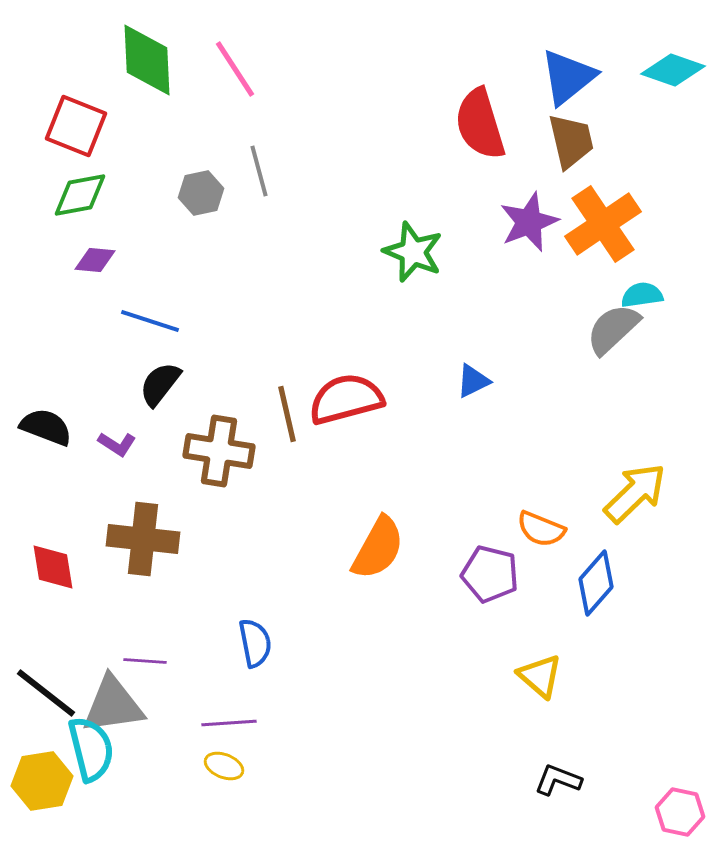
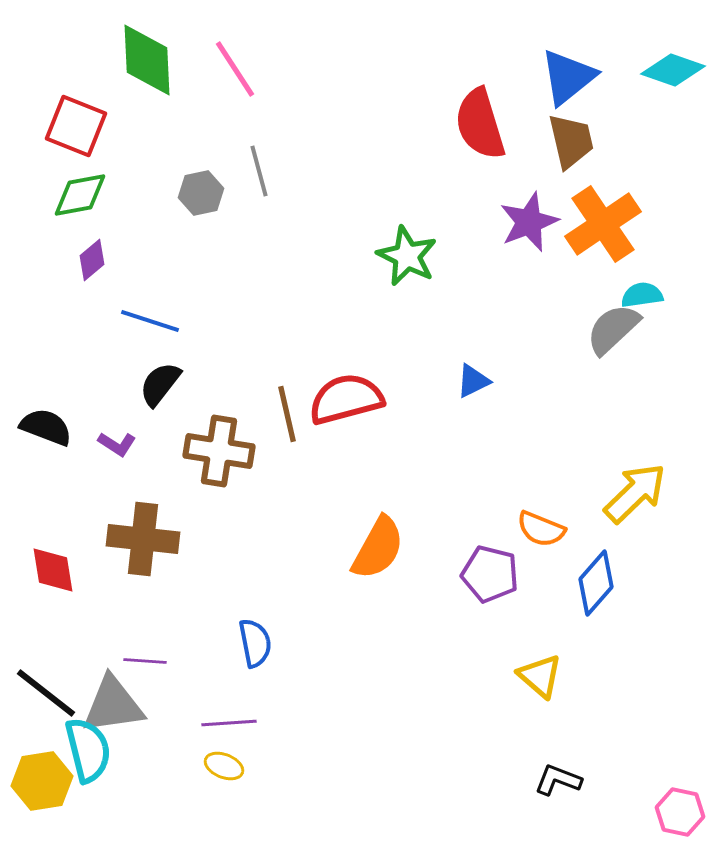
green star at (413, 252): moved 6 px left, 4 px down; rotated 4 degrees clockwise
purple diamond at (95, 260): moved 3 px left; rotated 45 degrees counterclockwise
red diamond at (53, 567): moved 3 px down
cyan semicircle at (91, 749): moved 3 px left, 1 px down
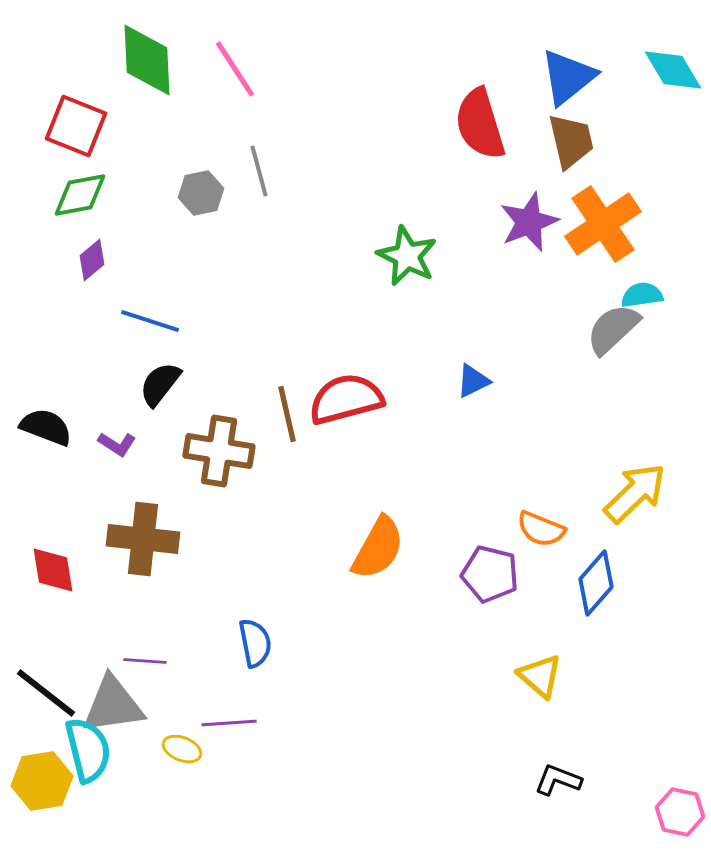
cyan diamond at (673, 70): rotated 40 degrees clockwise
yellow ellipse at (224, 766): moved 42 px left, 17 px up
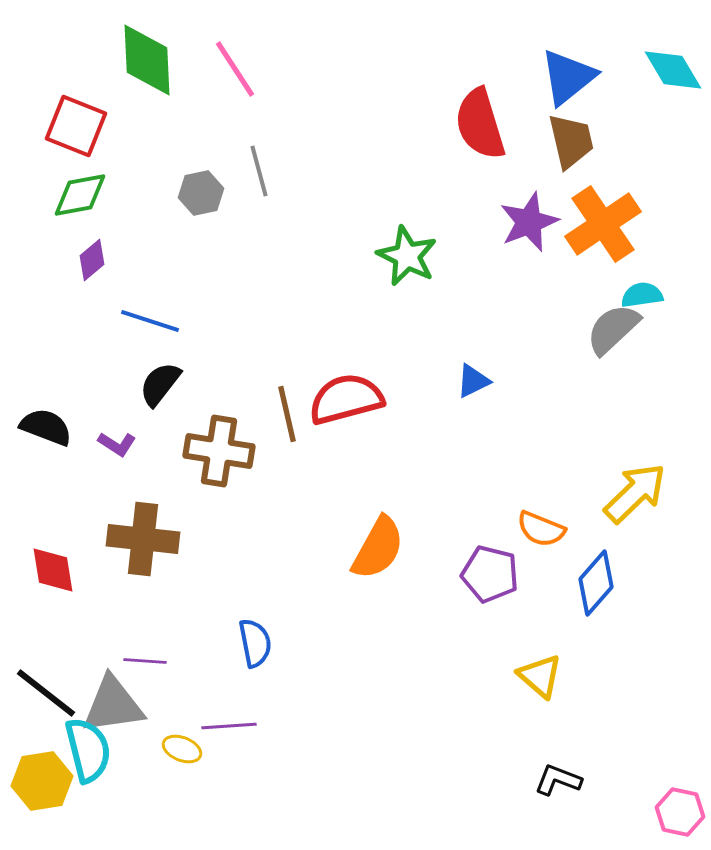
purple line at (229, 723): moved 3 px down
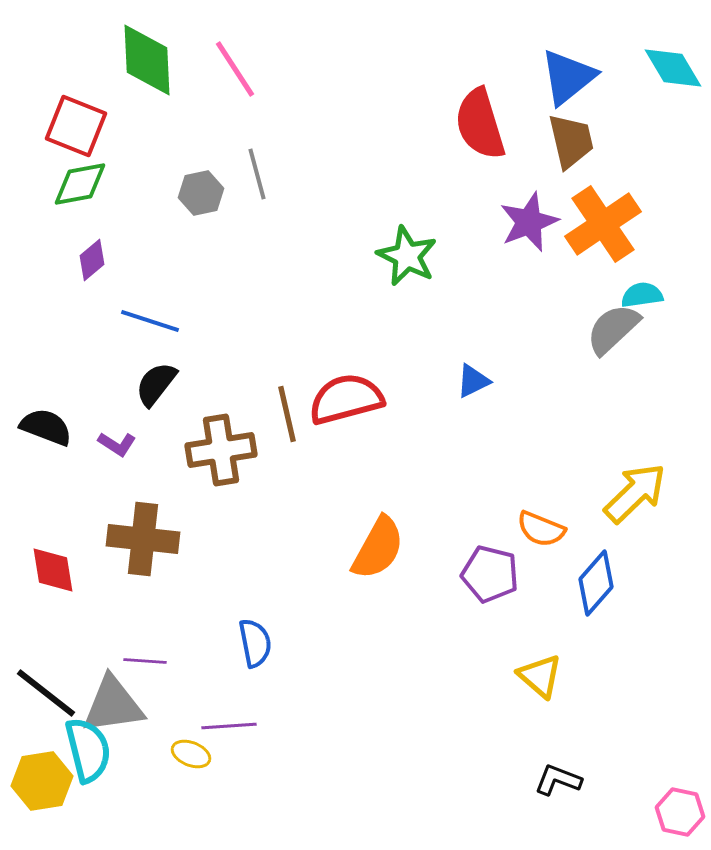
cyan diamond at (673, 70): moved 2 px up
gray line at (259, 171): moved 2 px left, 3 px down
green diamond at (80, 195): moved 11 px up
black semicircle at (160, 384): moved 4 px left
brown cross at (219, 451): moved 2 px right, 1 px up; rotated 18 degrees counterclockwise
yellow ellipse at (182, 749): moved 9 px right, 5 px down
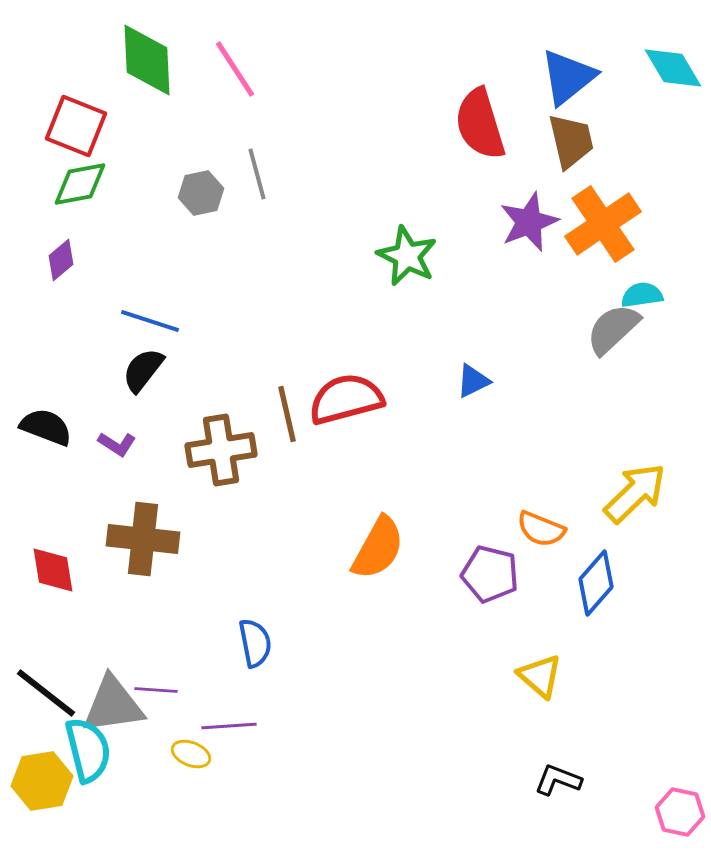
purple diamond at (92, 260): moved 31 px left
black semicircle at (156, 384): moved 13 px left, 14 px up
purple line at (145, 661): moved 11 px right, 29 px down
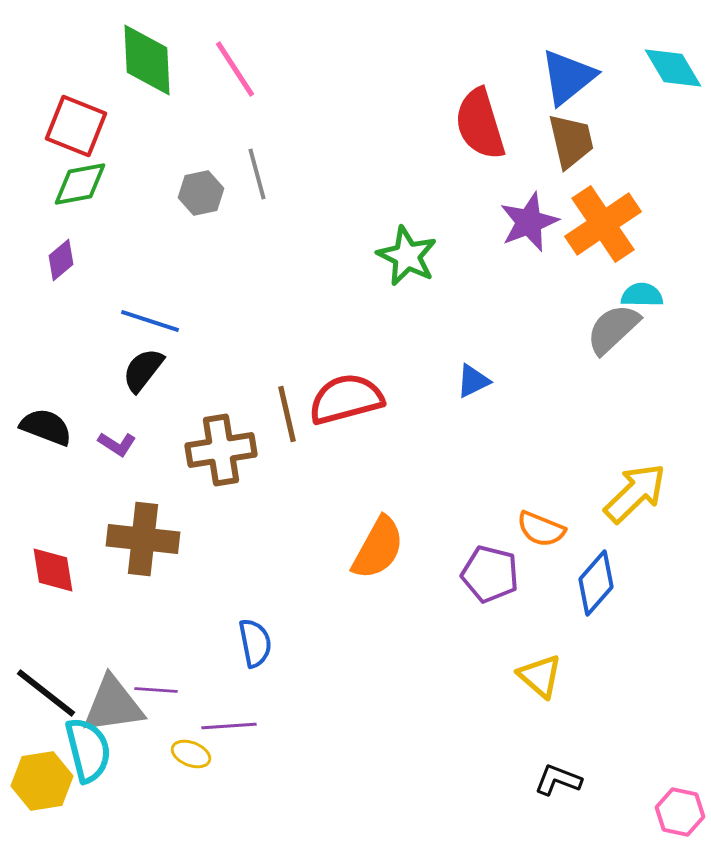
cyan semicircle at (642, 295): rotated 9 degrees clockwise
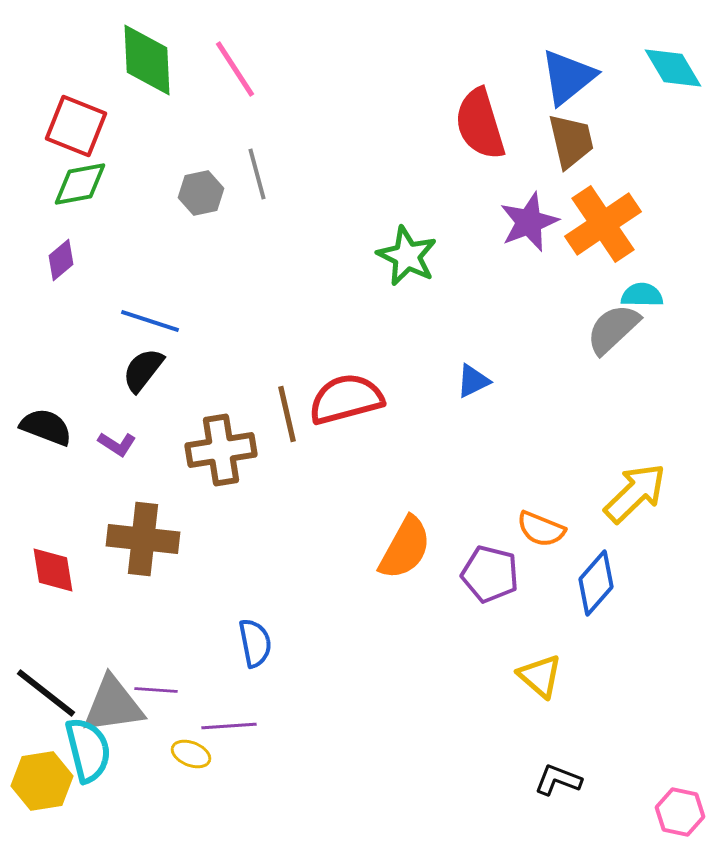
orange semicircle at (378, 548): moved 27 px right
